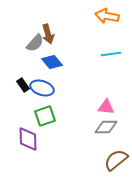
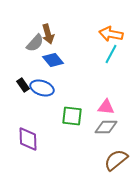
orange arrow: moved 4 px right, 18 px down
cyan line: rotated 54 degrees counterclockwise
blue diamond: moved 1 px right, 2 px up
green square: moved 27 px right; rotated 25 degrees clockwise
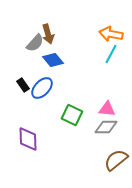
blue ellipse: rotated 65 degrees counterclockwise
pink triangle: moved 1 px right, 2 px down
green square: moved 1 px up; rotated 20 degrees clockwise
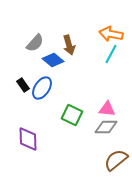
brown arrow: moved 21 px right, 11 px down
blue diamond: rotated 10 degrees counterclockwise
blue ellipse: rotated 10 degrees counterclockwise
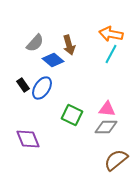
purple diamond: rotated 20 degrees counterclockwise
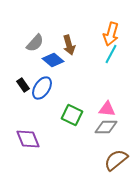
orange arrow: rotated 85 degrees counterclockwise
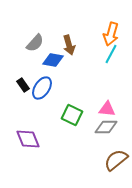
blue diamond: rotated 30 degrees counterclockwise
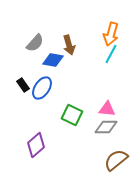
purple diamond: moved 8 px right, 6 px down; rotated 70 degrees clockwise
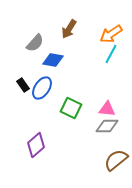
orange arrow: rotated 40 degrees clockwise
brown arrow: moved 16 px up; rotated 48 degrees clockwise
green square: moved 1 px left, 7 px up
gray diamond: moved 1 px right, 1 px up
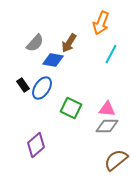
brown arrow: moved 14 px down
orange arrow: moved 10 px left, 11 px up; rotated 35 degrees counterclockwise
